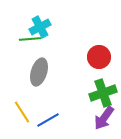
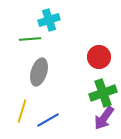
cyan cross: moved 9 px right, 7 px up; rotated 10 degrees clockwise
yellow line: moved 1 px up; rotated 50 degrees clockwise
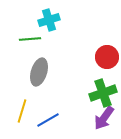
red circle: moved 8 px right
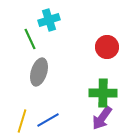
green line: rotated 70 degrees clockwise
red circle: moved 10 px up
green cross: rotated 20 degrees clockwise
yellow line: moved 10 px down
purple arrow: moved 2 px left
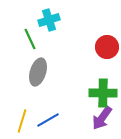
gray ellipse: moved 1 px left
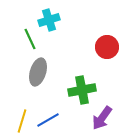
green cross: moved 21 px left, 3 px up; rotated 12 degrees counterclockwise
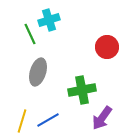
green line: moved 5 px up
